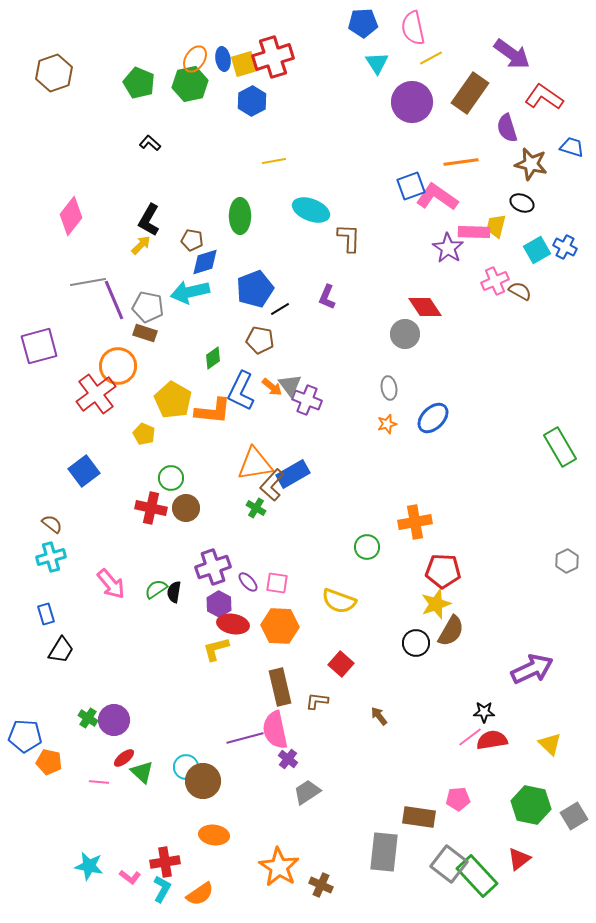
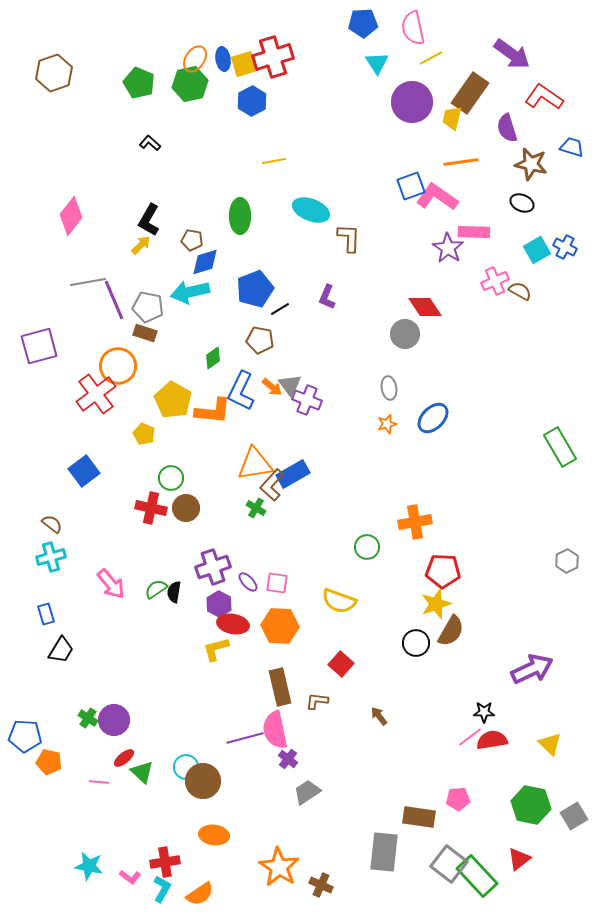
yellow trapezoid at (496, 226): moved 44 px left, 108 px up
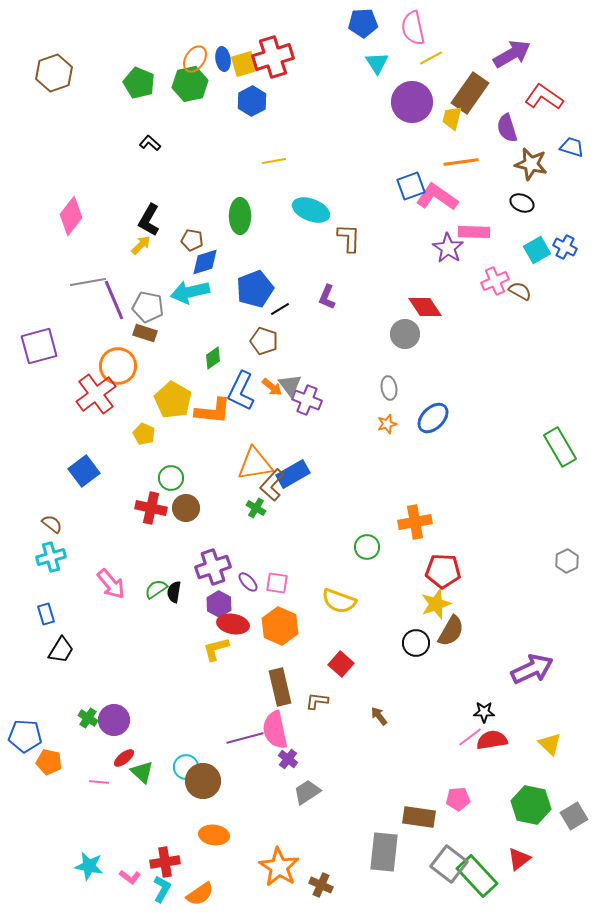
purple arrow at (512, 54): rotated 66 degrees counterclockwise
brown pentagon at (260, 340): moved 4 px right, 1 px down; rotated 8 degrees clockwise
orange hexagon at (280, 626): rotated 21 degrees clockwise
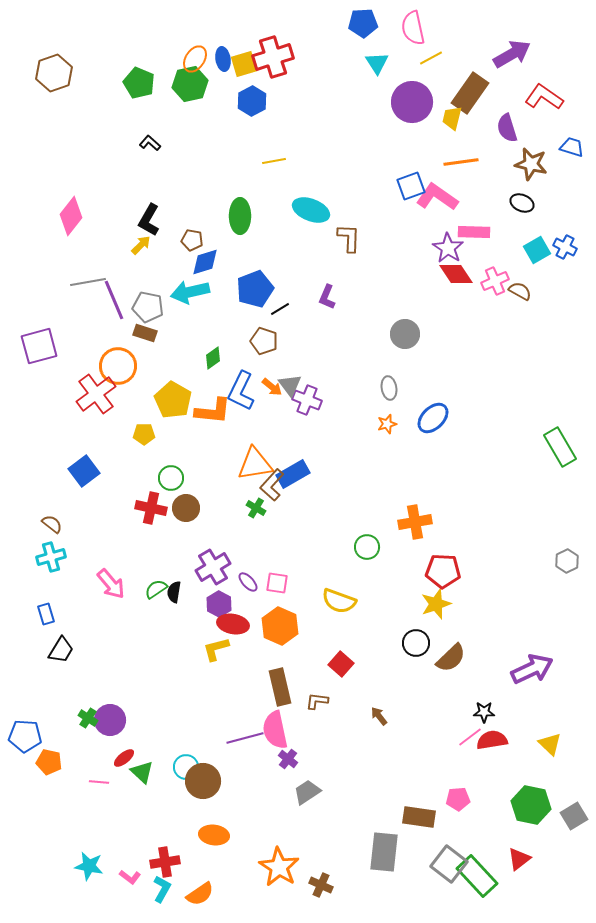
red diamond at (425, 307): moved 31 px right, 33 px up
yellow pentagon at (144, 434): rotated 25 degrees counterclockwise
purple cross at (213, 567): rotated 12 degrees counterclockwise
brown semicircle at (451, 631): moved 27 px down; rotated 16 degrees clockwise
purple circle at (114, 720): moved 4 px left
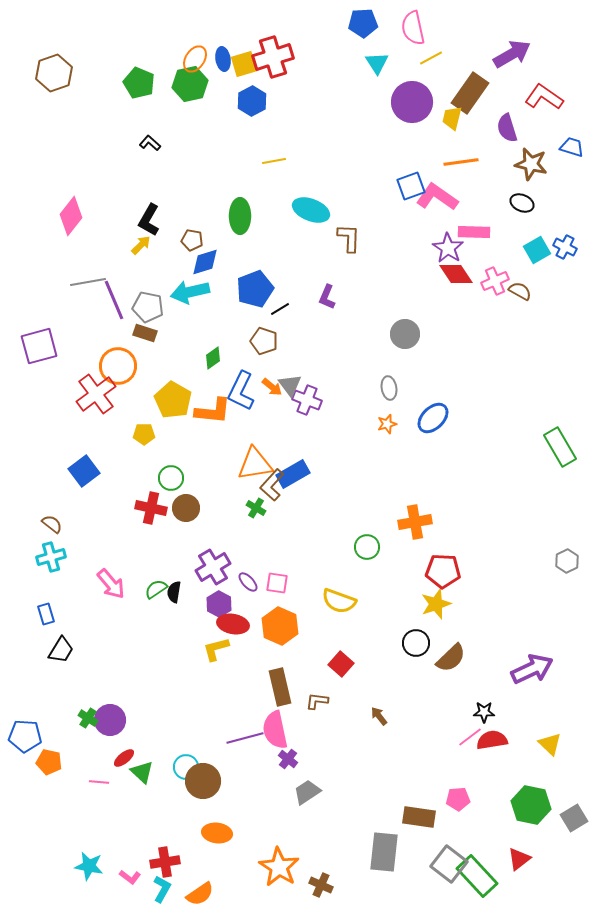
gray square at (574, 816): moved 2 px down
orange ellipse at (214, 835): moved 3 px right, 2 px up
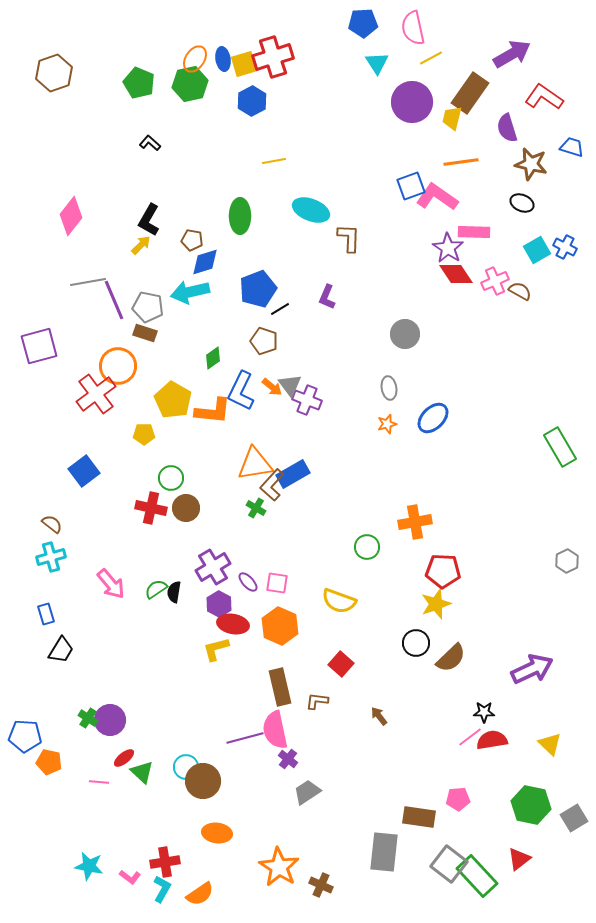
blue pentagon at (255, 289): moved 3 px right
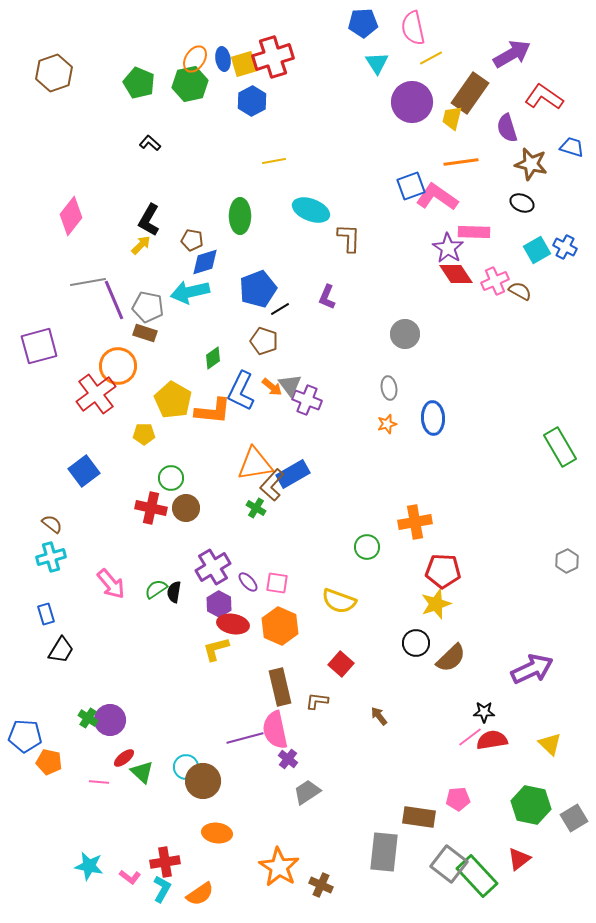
blue ellipse at (433, 418): rotated 48 degrees counterclockwise
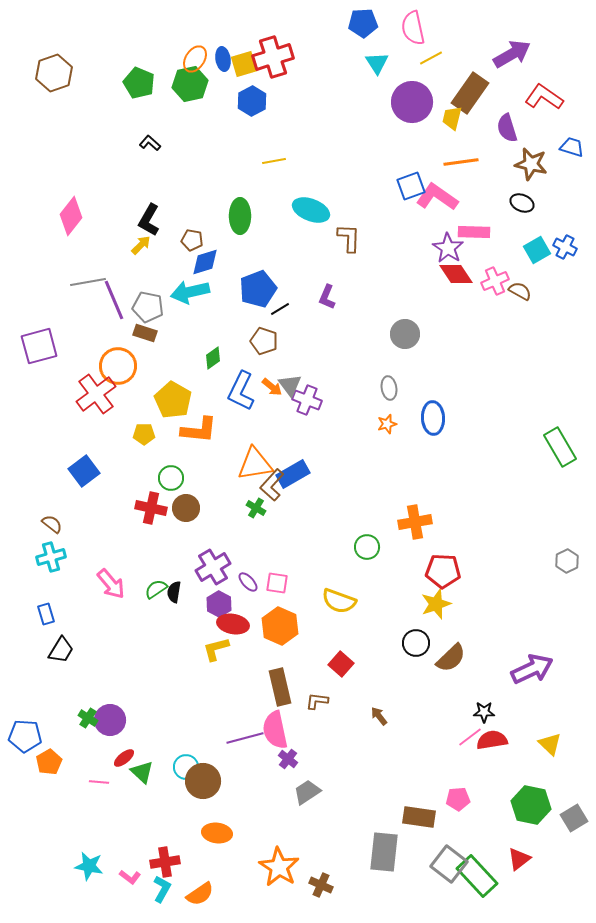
orange L-shape at (213, 411): moved 14 px left, 19 px down
orange pentagon at (49, 762): rotated 30 degrees clockwise
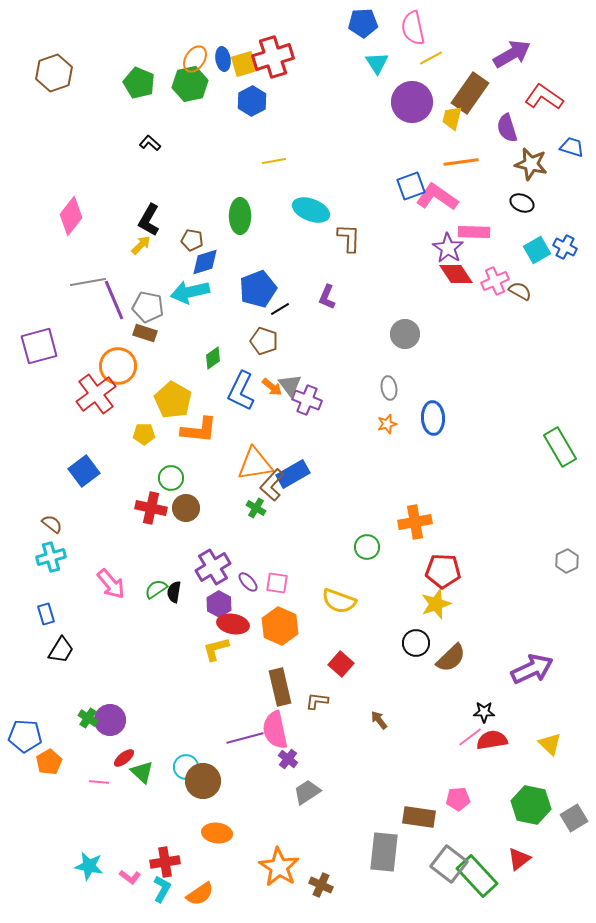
brown arrow at (379, 716): moved 4 px down
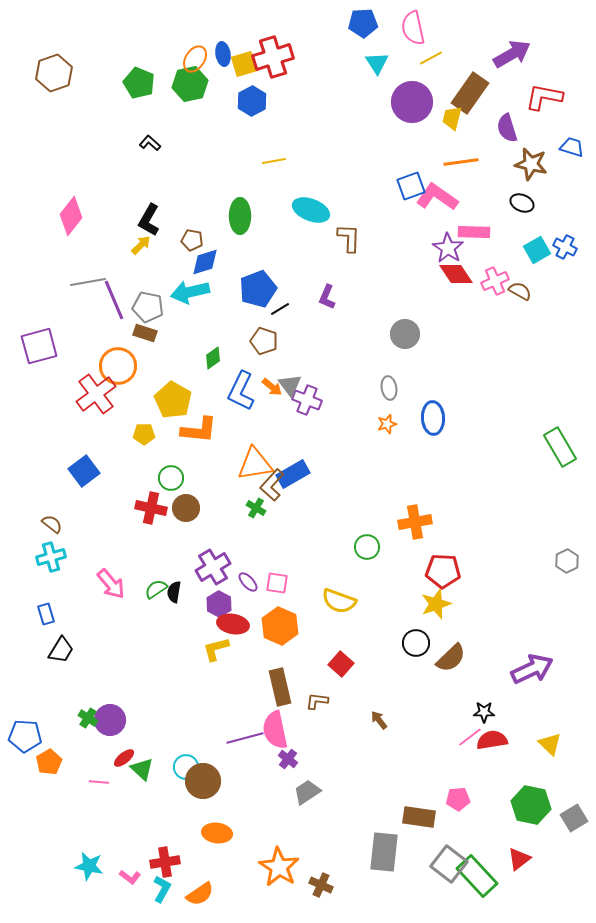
blue ellipse at (223, 59): moved 5 px up
red L-shape at (544, 97): rotated 24 degrees counterclockwise
green triangle at (142, 772): moved 3 px up
